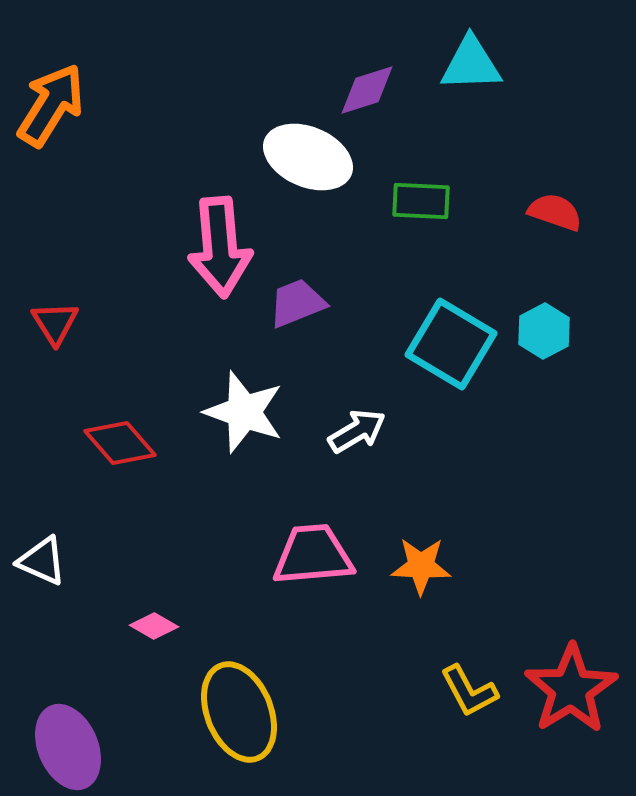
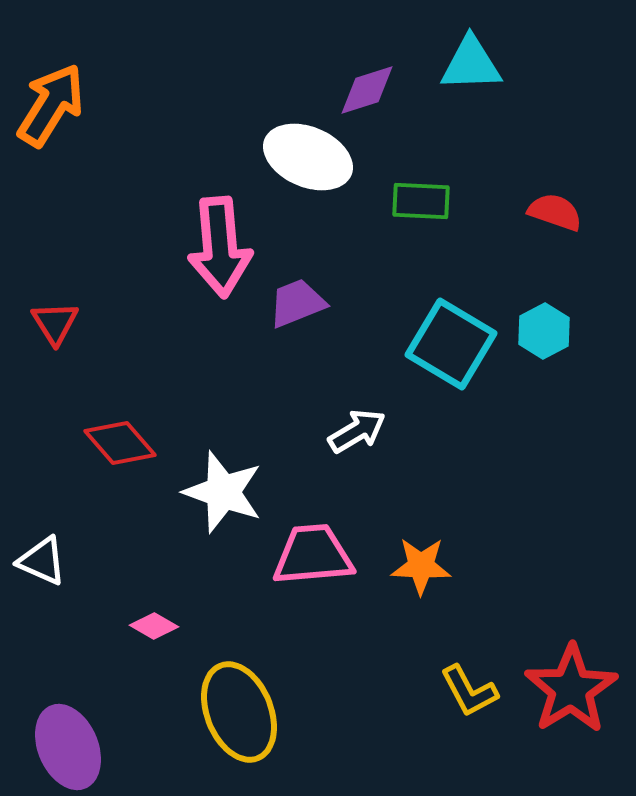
white star: moved 21 px left, 80 px down
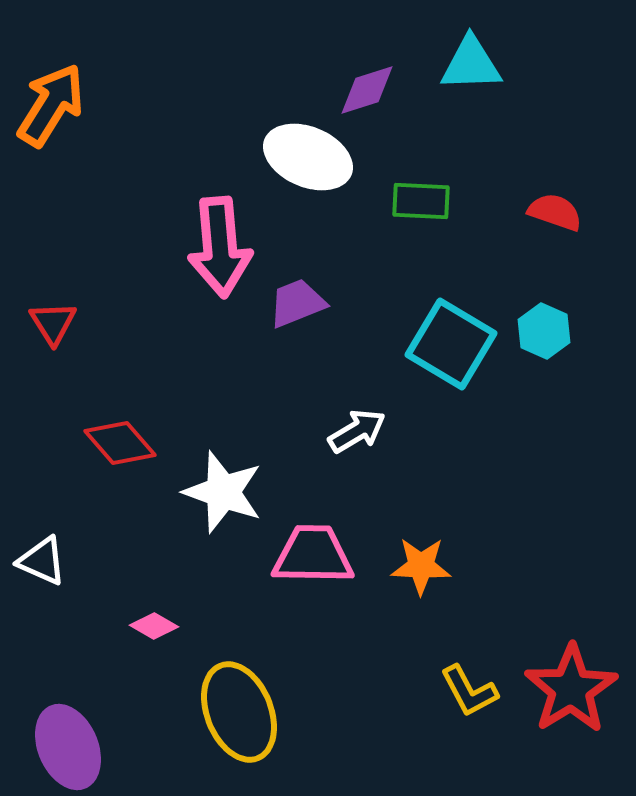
red triangle: moved 2 px left
cyan hexagon: rotated 8 degrees counterclockwise
pink trapezoid: rotated 6 degrees clockwise
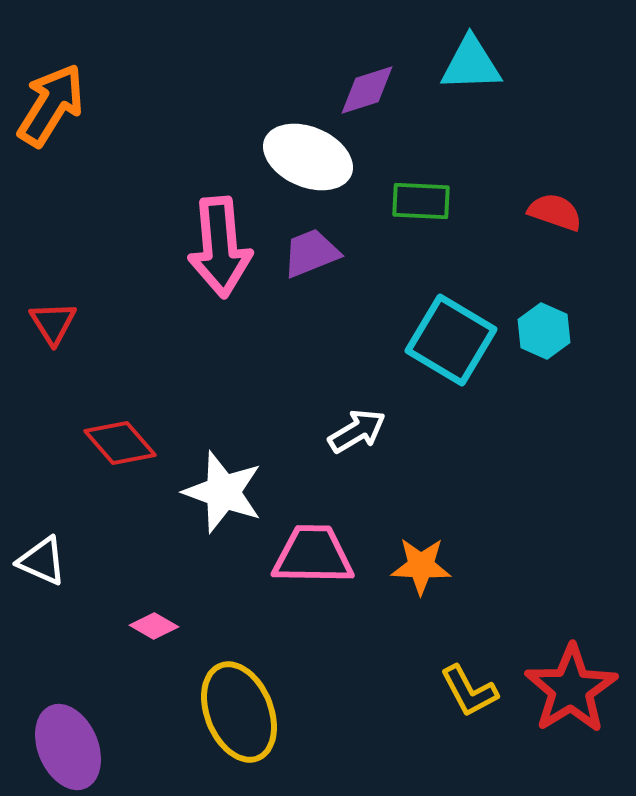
purple trapezoid: moved 14 px right, 50 px up
cyan square: moved 4 px up
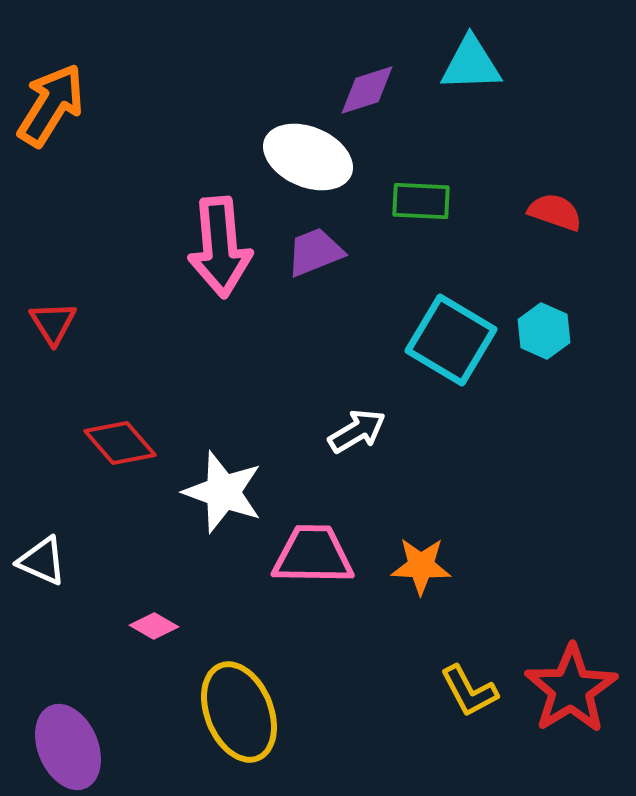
purple trapezoid: moved 4 px right, 1 px up
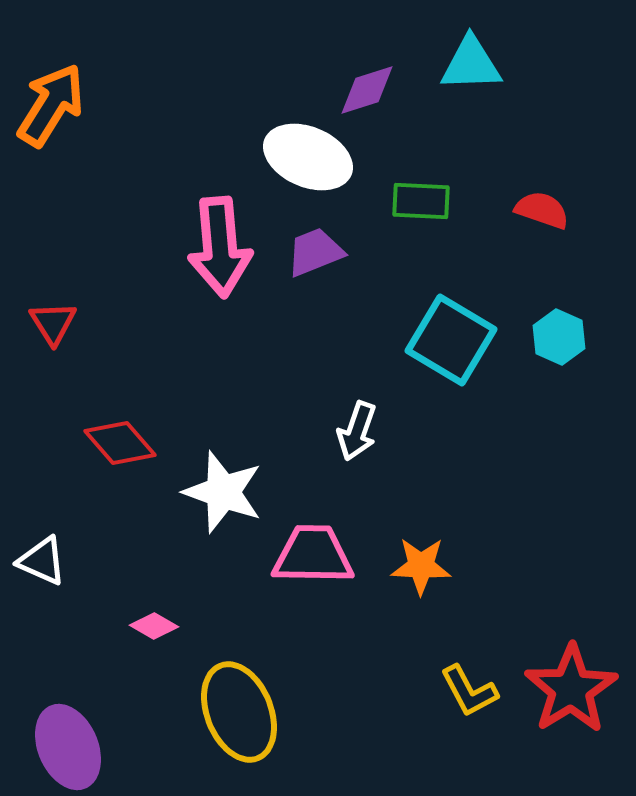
red semicircle: moved 13 px left, 2 px up
cyan hexagon: moved 15 px right, 6 px down
white arrow: rotated 140 degrees clockwise
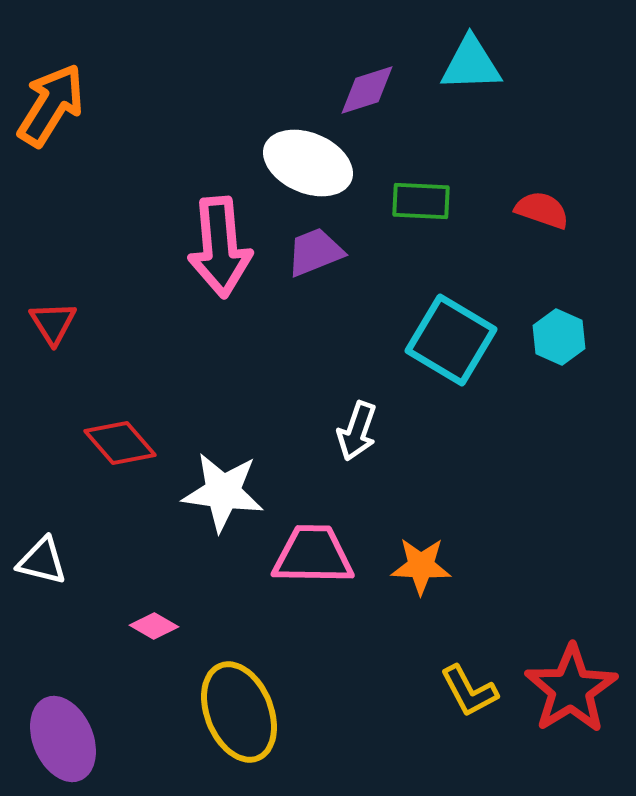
white ellipse: moved 6 px down
white star: rotated 12 degrees counterclockwise
white triangle: rotated 10 degrees counterclockwise
purple ellipse: moved 5 px left, 8 px up
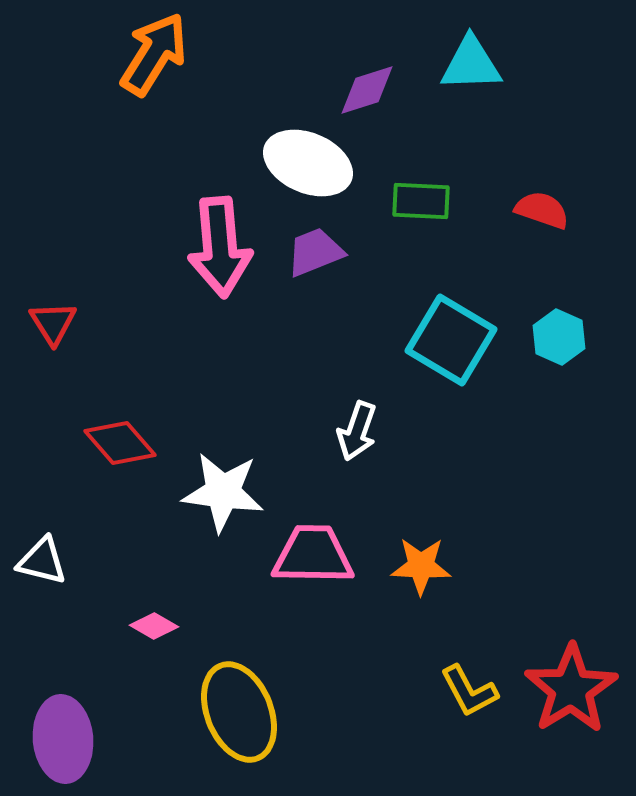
orange arrow: moved 103 px right, 51 px up
purple ellipse: rotated 18 degrees clockwise
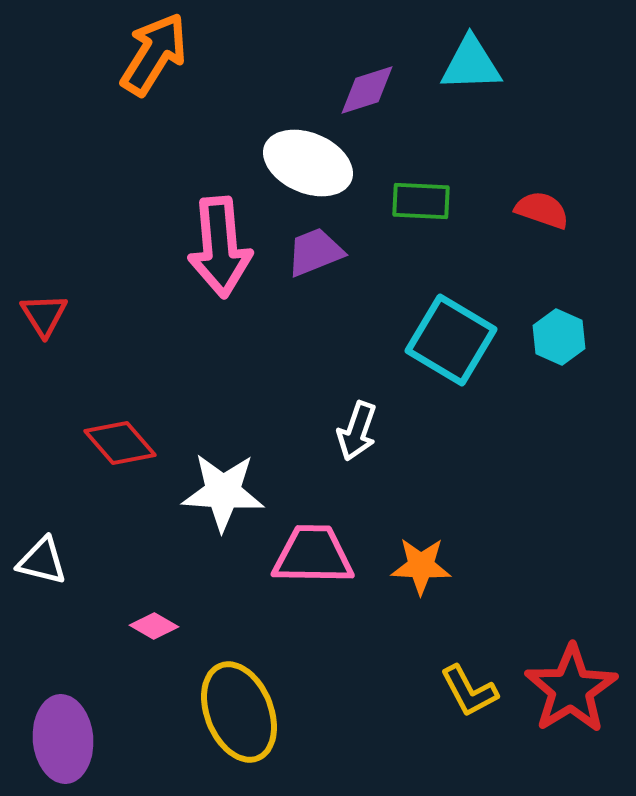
red triangle: moved 9 px left, 8 px up
white star: rotated 4 degrees counterclockwise
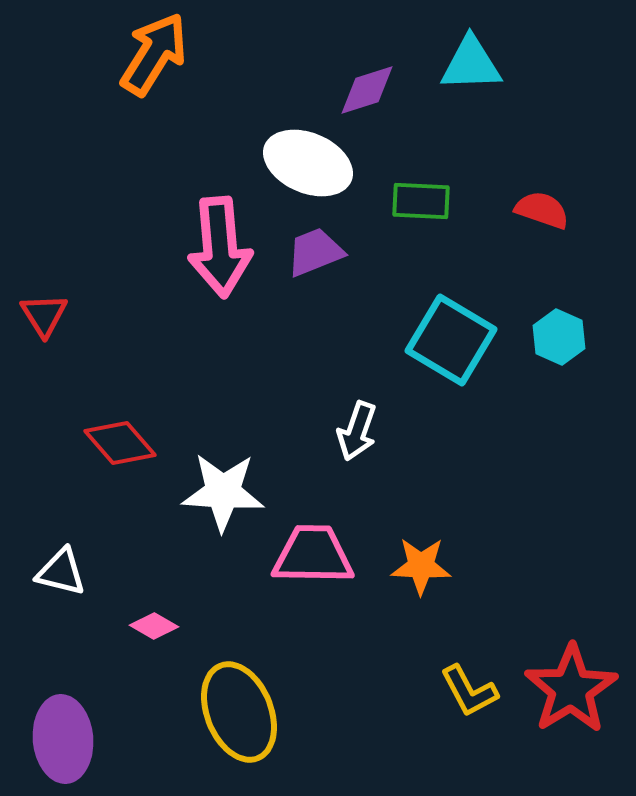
white triangle: moved 19 px right, 11 px down
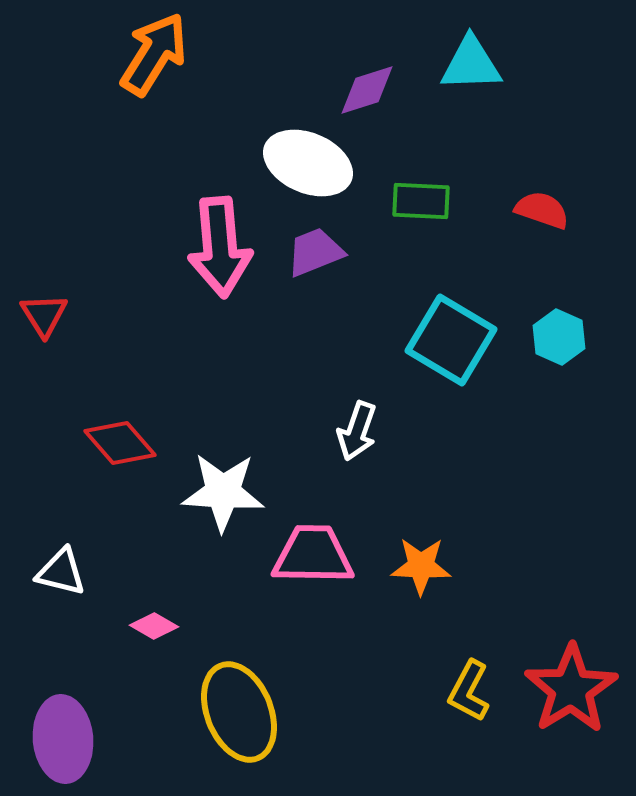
yellow L-shape: rotated 56 degrees clockwise
